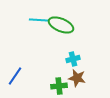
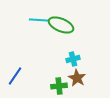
brown star: rotated 18 degrees clockwise
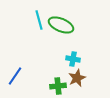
cyan line: rotated 72 degrees clockwise
cyan cross: rotated 24 degrees clockwise
brown star: rotated 18 degrees clockwise
green cross: moved 1 px left
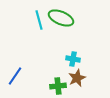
green ellipse: moved 7 px up
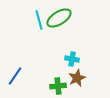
green ellipse: moved 2 px left; rotated 55 degrees counterclockwise
cyan cross: moved 1 px left
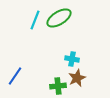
cyan line: moved 4 px left; rotated 36 degrees clockwise
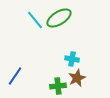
cyan line: rotated 60 degrees counterclockwise
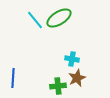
blue line: moved 2 px left, 2 px down; rotated 30 degrees counterclockwise
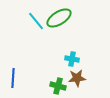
cyan line: moved 1 px right, 1 px down
brown star: rotated 18 degrees clockwise
green cross: rotated 21 degrees clockwise
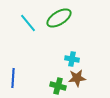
cyan line: moved 8 px left, 2 px down
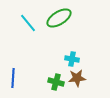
green cross: moved 2 px left, 4 px up
